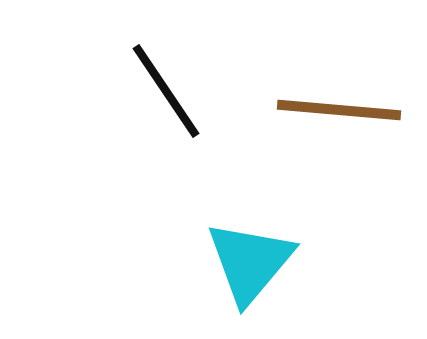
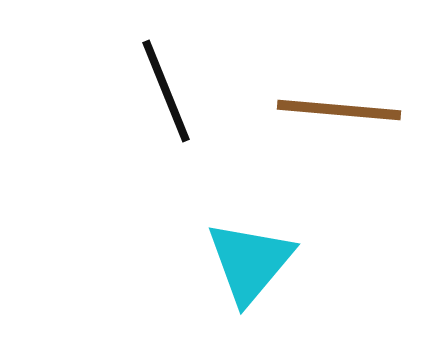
black line: rotated 12 degrees clockwise
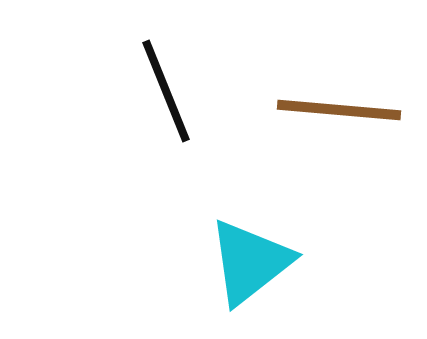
cyan triangle: rotated 12 degrees clockwise
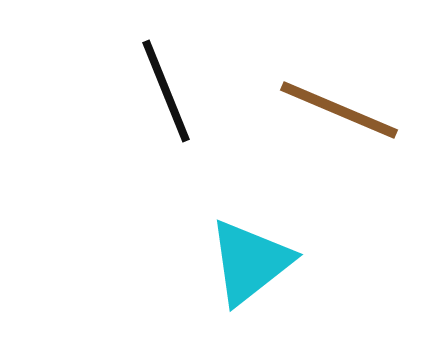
brown line: rotated 18 degrees clockwise
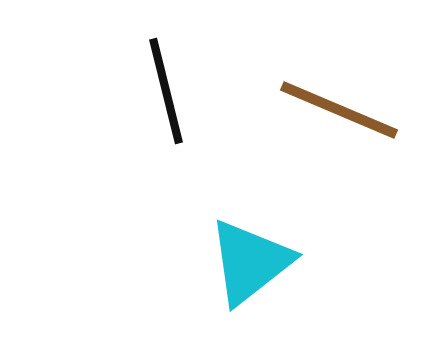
black line: rotated 8 degrees clockwise
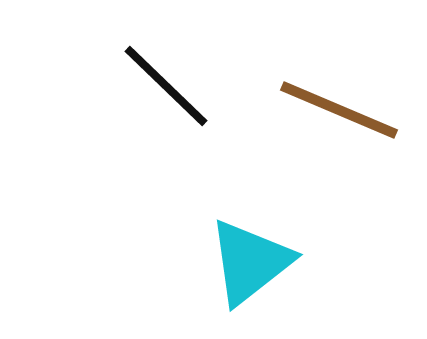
black line: moved 5 px up; rotated 32 degrees counterclockwise
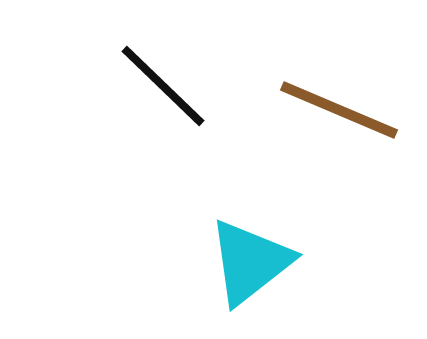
black line: moved 3 px left
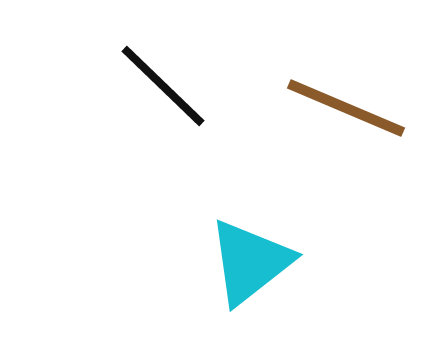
brown line: moved 7 px right, 2 px up
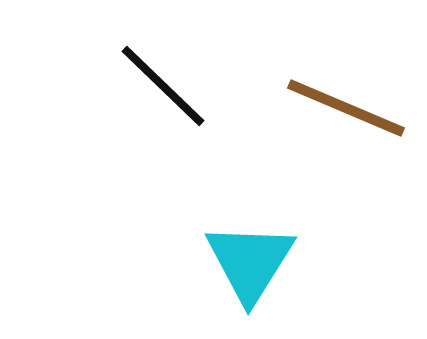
cyan triangle: rotated 20 degrees counterclockwise
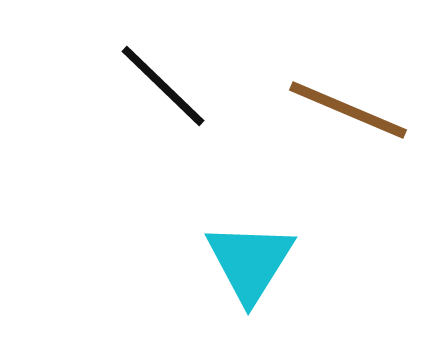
brown line: moved 2 px right, 2 px down
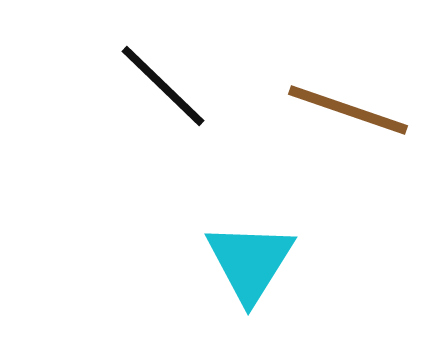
brown line: rotated 4 degrees counterclockwise
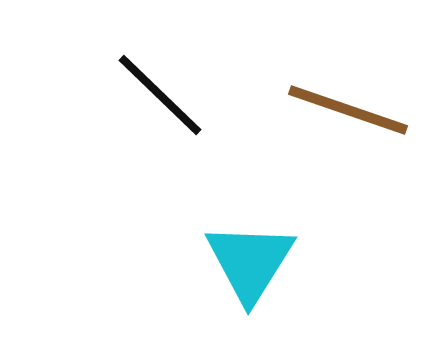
black line: moved 3 px left, 9 px down
